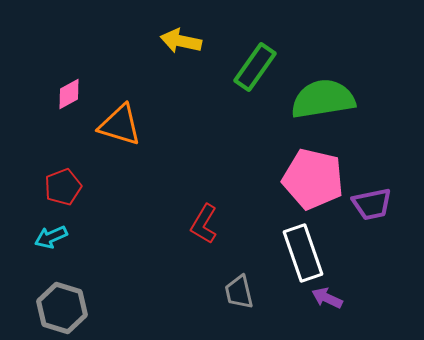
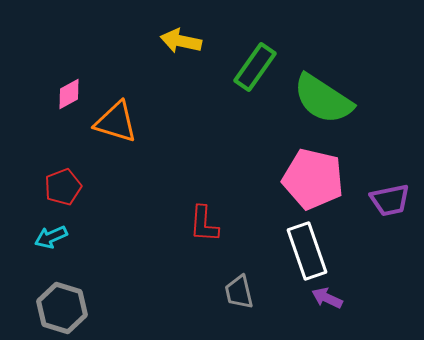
green semicircle: rotated 138 degrees counterclockwise
orange triangle: moved 4 px left, 3 px up
purple trapezoid: moved 18 px right, 4 px up
red L-shape: rotated 27 degrees counterclockwise
white rectangle: moved 4 px right, 2 px up
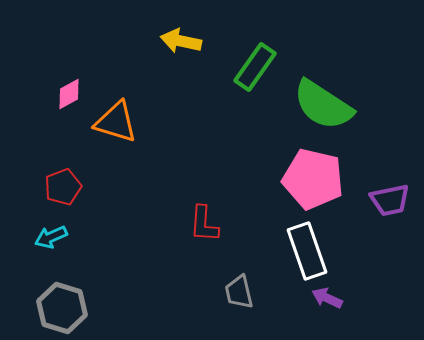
green semicircle: moved 6 px down
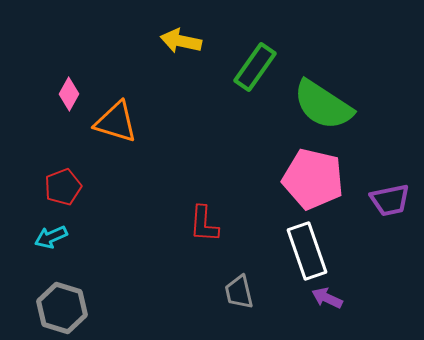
pink diamond: rotated 32 degrees counterclockwise
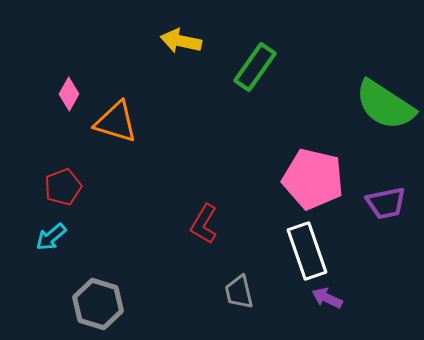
green semicircle: moved 62 px right
purple trapezoid: moved 4 px left, 3 px down
red L-shape: rotated 27 degrees clockwise
cyan arrow: rotated 16 degrees counterclockwise
gray hexagon: moved 36 px right, 4 px up
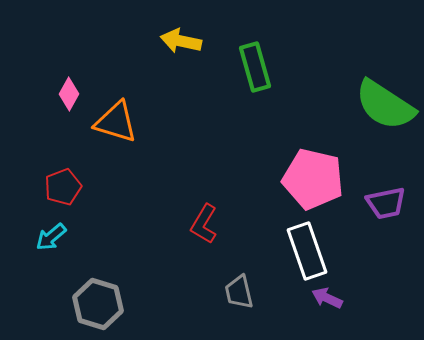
green rectangle: rotated 51 degrees counterclockwise
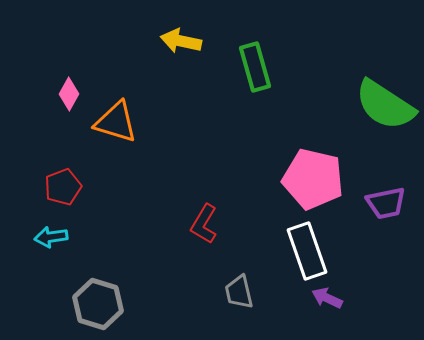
cyan arrow: rotated 32 degrees clockwise
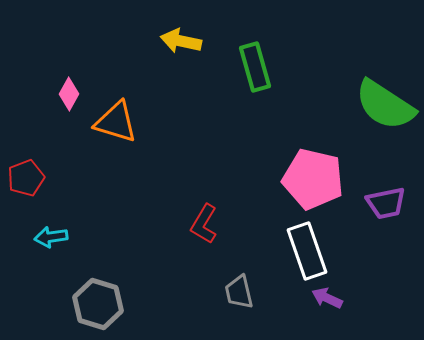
red pentagon: moved 37 px left, 9 px up
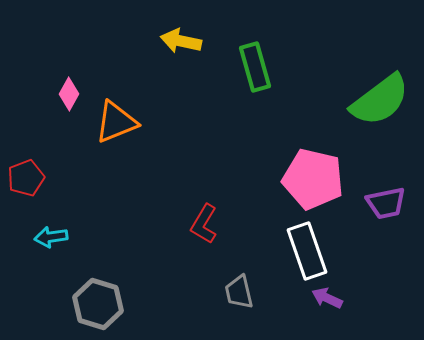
green semicircle: moved 5 px left, 5 px up; rotated 70 degrees counterclockwise
orange triangle: rotated 39 degrees counterclockwise
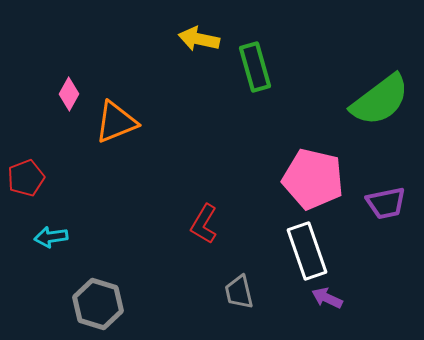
yellow arrow: moved 18 px right, 2 px up
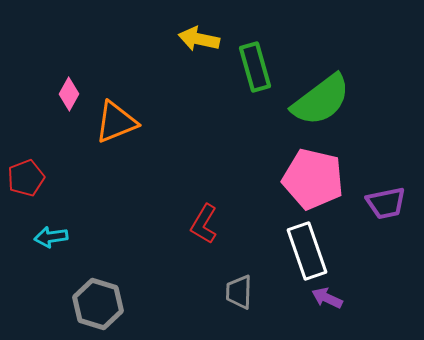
green semicircle: moved 59 px left
gray trapezoid: rotated 15 degrees clockwise
